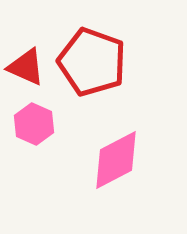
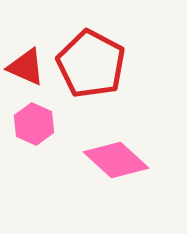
red pentagon: moved 1 px left, 2 px down; rotated 8 degrees clockwise
pink diamond: rotated 70 degrees clockwise
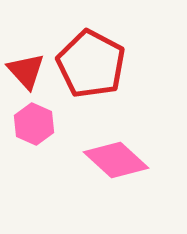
red triangle: moved 4 px down; rotated 24 degrees clockwise
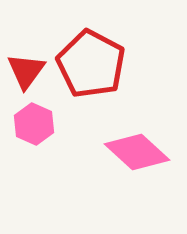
red triangle: rotated 18 degrees clockwise
pink diamond: moved 21 px right, 8 px up
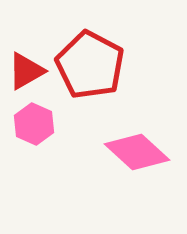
red pentagon: moved 1 px left, 1 px down
red triangle: rotated 24 degrees clockwise
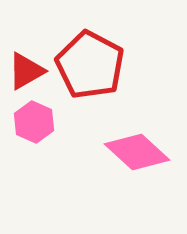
pink hexagon: moved 2 px up
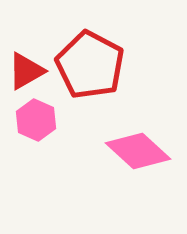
pink hexagon: moved 2 px right, 2 px up
pink diamond: moved 1 px right, 1 px up
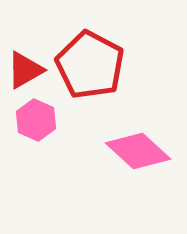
red triangle: moved 1 px left, 1 px up
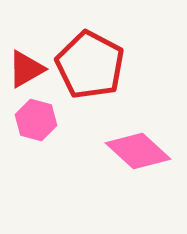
red triangle: moved 1 px right, 1 px up
pink hexagon: rotated 9 degrees counterclockwise
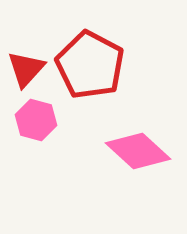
red triangle: rotated 18 degrees counterclockwise
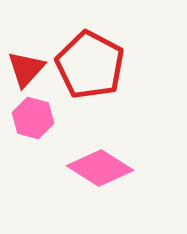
pink hexagon: moved 3 px left, 2 px up
pink diamond: moved 38 px left, 17 px down; rotated 10 degrees counterclockwise
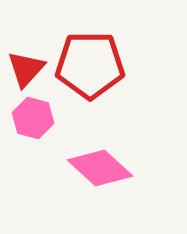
red pentagon: rotated 28 degrees counterclockwise
pink diamond: rotated 10 degrees clockwise
